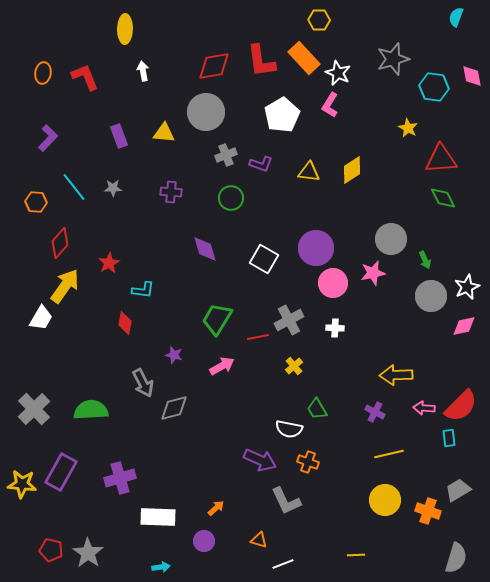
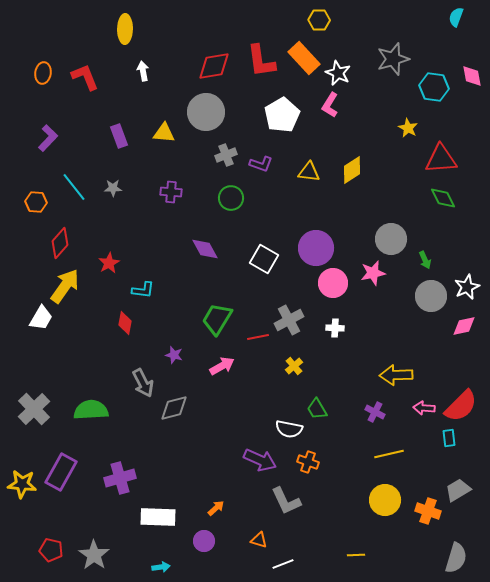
purple diamond at (205, 249): rotated 12 degrees counterclockwise
gray star at (88, 553): moved 6 px right, 2 px down
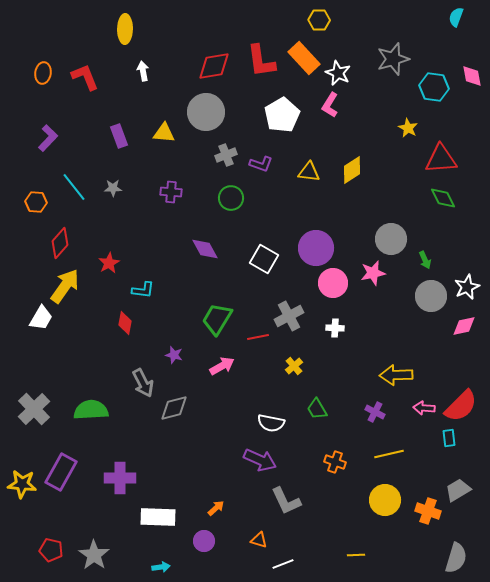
gray cross at (289, 320): moved 4 px up
white semicircle at (289, 429): moved 18 px left, 6 px up
orange cross at (308, 462): moved 27 px right
purple cross at (120, 478): rotated 16 degrees clockwise
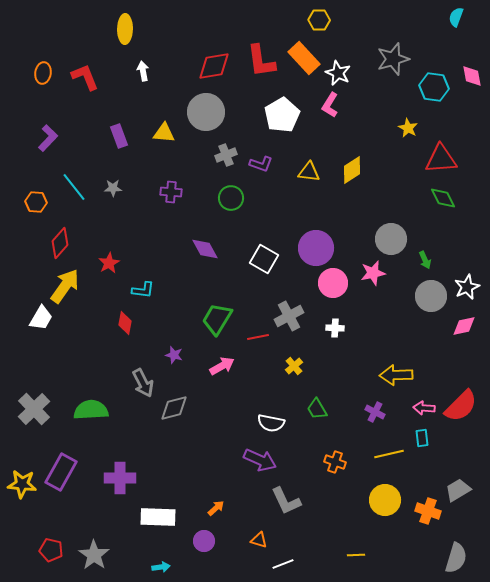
cyan rectangle at (449, 438): moved 27 px left
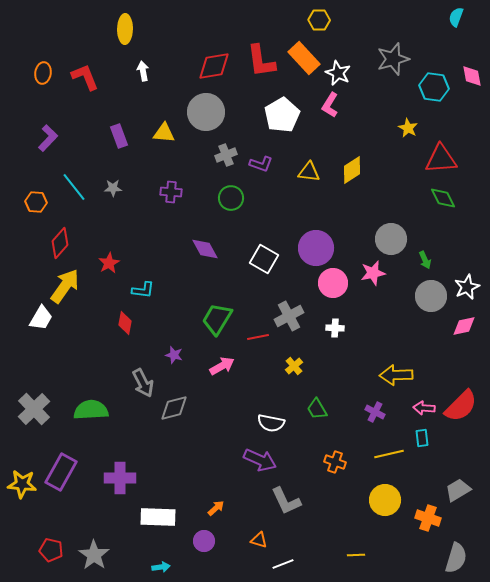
orange cross at (428, 511): moved 7 px down
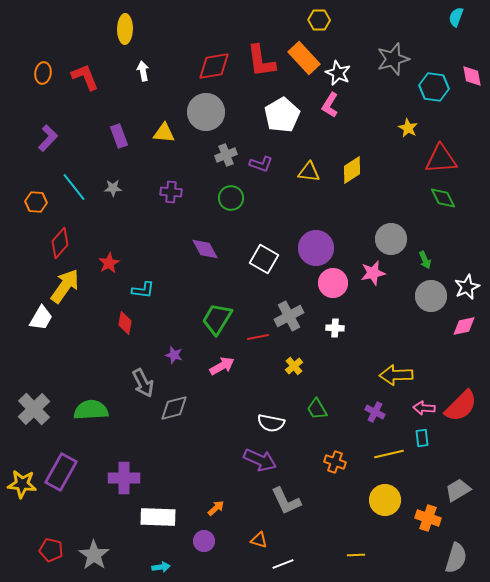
purple cross at (120, 478): moved 4 px right
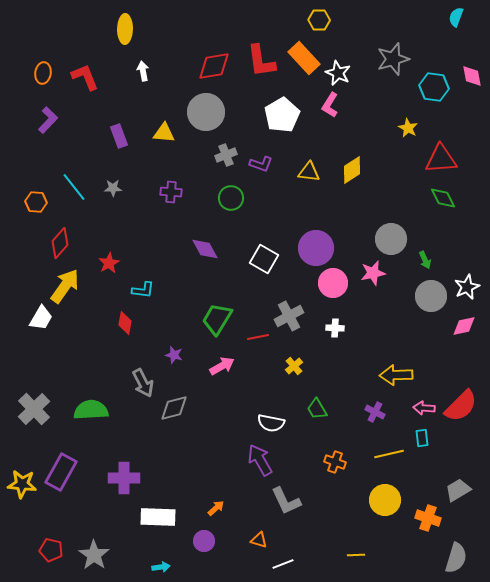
purple L-shape at (48, 138): moved 18 px up
purple arrow at (260, 460): rotated 144 degrees counterclockwise
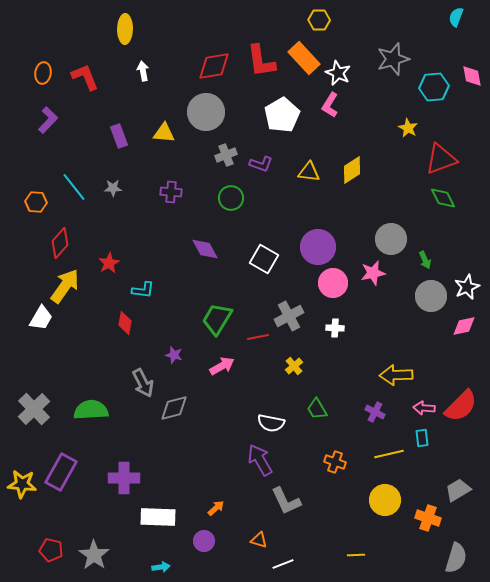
cyan hexagon at (434, 87): rotated 12 degrees counterclockwise
red triangle at (441, 159): rotated 16 degrees counterclockwise
purple circle at (316, 248): moved 2 px right, 1 px up
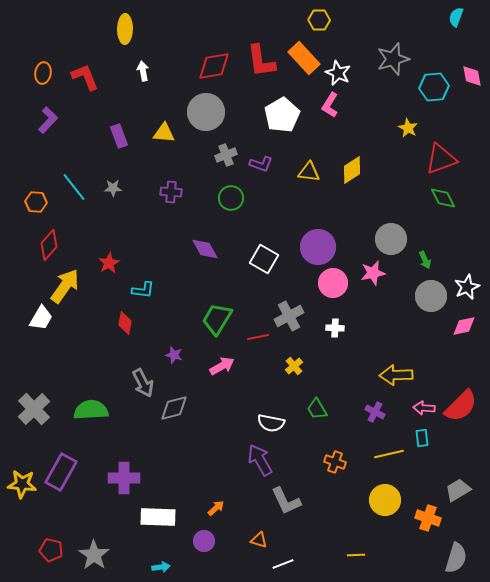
red diamond at (60, 243): moved 11 px left, 2 px down
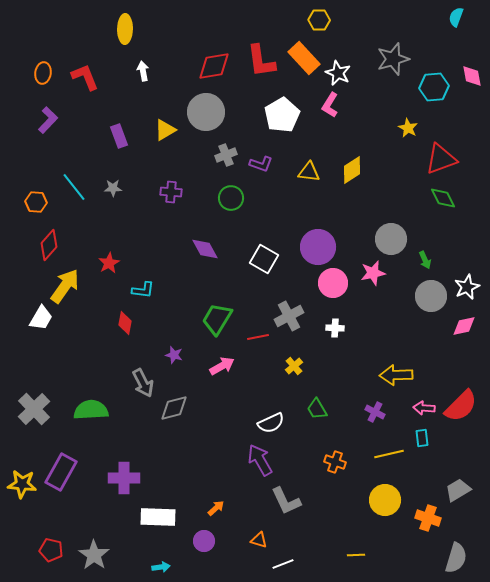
yellow triangle at (164, 133): moved 1 px right, 3 px up; rotated 35 degrees counterclockwise
white semicircle at (271, 423): rotated 36 degrees counterclockwise
